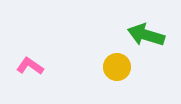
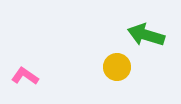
pink L-shape: moved 5 px left, 10 px down
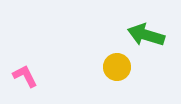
pink L-shape: rotated 28 degrees clockwise
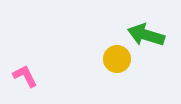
yellow circle: moved 8 px up
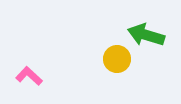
pink L-shape: moved 4 px right; rotated 20 degrees counterclockwise
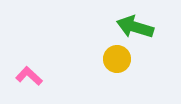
green arrow: moved 11 px left, 8 px up
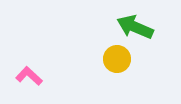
green arrow: rotated 6 degrees clockwise
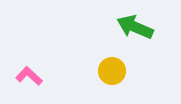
yellow circle: moved 5 px left, 12 px down
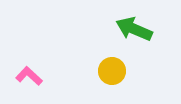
green arrow: moved 1 px left, 2 px down
